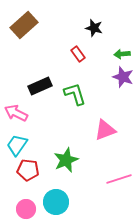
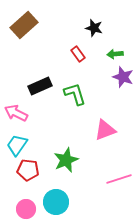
green arrow: moved 7 px left
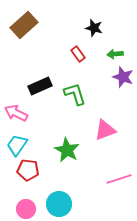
green star: moved 1 px right, 10 px up; rotated 20 degrees counterclockwise
cyan circle: moved 3 px right, 2 px down
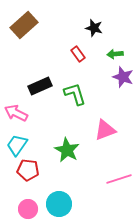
pink circle: moved 2 px right
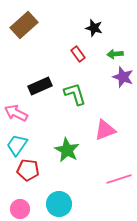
pink circle: moved 8 px left
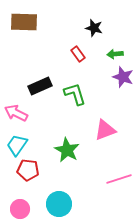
brown rectangle: moved 3 px up; rotated 44 degrees clockwise
